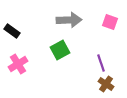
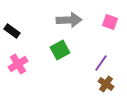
purple line: rotated 54 degrees clockwise
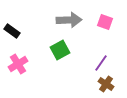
pink square: moved 5 px left
